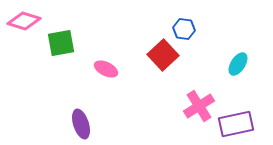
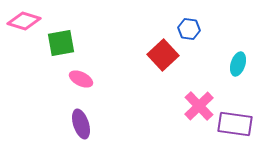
blue hexagon: moved 5 px right
cyan ellipse: rotated 15 degrees counterclockwise
pink ellipse: moved 25 px left, 10 px down
pink cross: rotated 12 degrees counterclockwise
purple rectangle: moved 1 px left; rotated 20 degrees clockwise
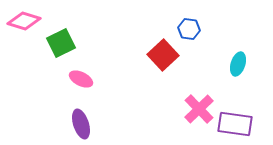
green square: rotated 16 degrees counterclockwise
pink cross: moved 3 px down
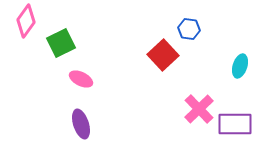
pink diamond: moved 2 px right; rotated 72 degrees counterclockwise
cyan ellipse: moved 2 px right, 2 px down
purple rectangle: rotated 8 degrees counterclockwise
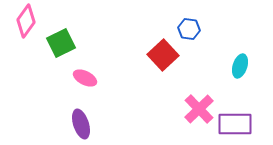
pink ellipse: moved 4 px right, 1 px up
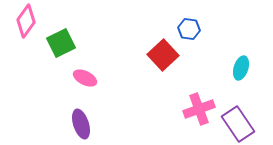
cyan ellipse: moved 1 px right, 2 px down
pink cross: rotated 24 degrees clockwise
purple rectangle: moved 3 px right; rotated 56 degrees clockwise
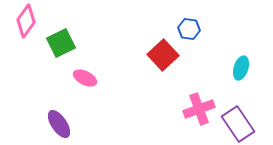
purple ellipse: moved 22 px left; rotated 16 degrees counterclockwise
